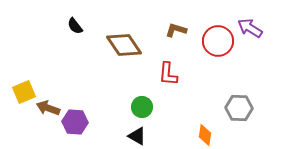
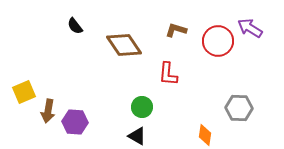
brown arrow: moved 3 px down; rotated 100 degrees counterclockwise
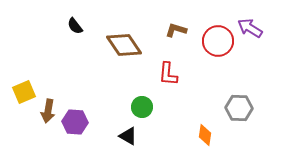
black triangle: moved 9 px left
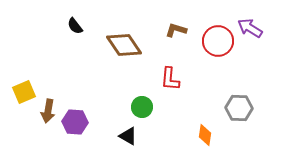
red L-shape: moved 2 px right, 5 px down
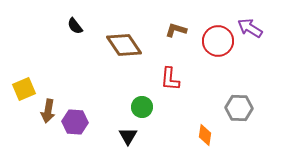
yellow square: moved 3 px up
black triangle: rotated 30 degrees clockwise
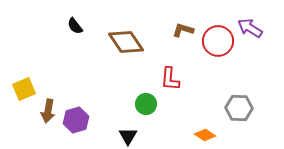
brown L-shape: moved 7 px right
brown diamond: moved 2 px right, 3 px up
green circle: moved 4 px right, 3 px up
purple hexagon: moved 1 px right, 2 px up; rotated 20 degrees counterclockwise
orange diamond: rotated 65 degrees counterclockwise
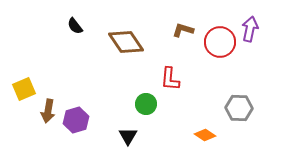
purple arrow: moved 1 px down; rotated 70 degrees clockwise
red circle: moved 2 px right, 1 px down
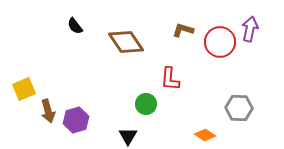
brown arrow: rotated 25 degrees counterclockwise
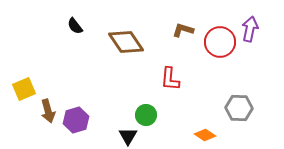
green circle: moved 11 px down
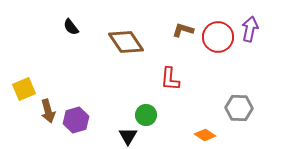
black semicircle: moved 4 px left, 1 px down
red circle: moved 2 px left, 5 px up
